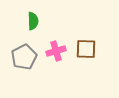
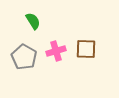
green semicircle: rotated 30 degrees counterclockwise
gray pentagon: rotated 15 degrees counterclockwise
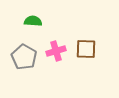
green semicircle: rotated 54 degrees counterclockwise
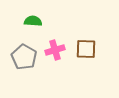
pink cross: moved 1 px left, 1 px up
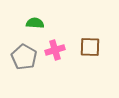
green semicircle: moved 2 px right, 2 px down
brown square: moved 4 px right, 2 px up
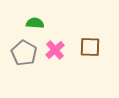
pink cross: rotated 24 degrees counterclockwise
gray pentagon: moved 4 px up
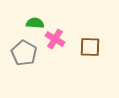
pink cross: moved 11 px up; rotated 18 degrees counterclockwise
